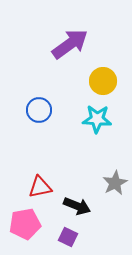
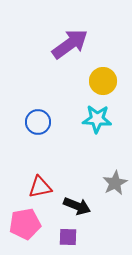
blue circle: moved 1 px left, 12 px down
purple square: rotated 24 degrees counterclockwise
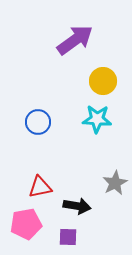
purple arrow: moved 5 px right, 4 px up
black arrow: rotated 12 degrees counterclockwise
pink pentagon: moved 1 px right
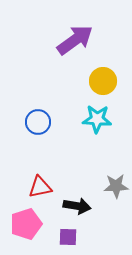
gray star: moved 1 px right, 3 px down; rotated 25 degrees clockwise
pink pentagon: rotated 8 degrees counterclockwise
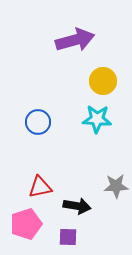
purple arrow: rotated 21 degrees clockwise
